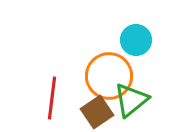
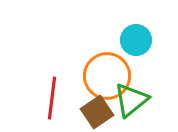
orange circle: moved 2 px left
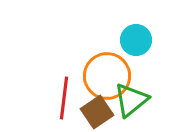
red line: moved 12 px right
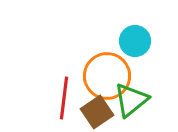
cyan circle: moved 1 px left, 1 px down
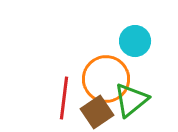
orange circle: moved 1 px left, 3 px down
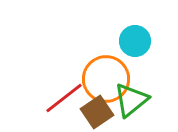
red line: rotated 45 degrees clockwise
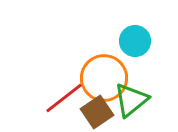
orange circle: moved 2 px left, 1 px up
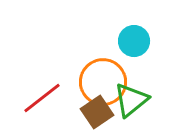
cyan circle: moved 1 px left
orange circle: moved 1 px left, 4 px down
red line: moved 22 px left
